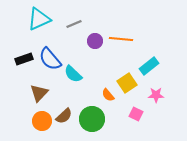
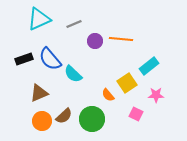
brown triangle: rotated 24 degrees clockwise
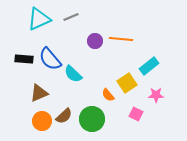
gray line: moved 3 px left, 7 px up
black rectangle: rotated 24 degrees clockwise
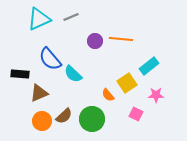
black rectangle: moved 4 px left, 15 px down
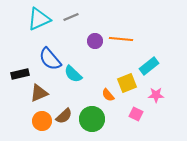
black rectangle: rotated 18 degrees counterclockwise
yellow square: rotated 12 degrees clockwise
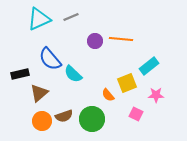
brown triangle: rotated 18 degrees counterclockwise
brown semicircle: rotated 24 degrees clockwise
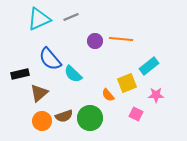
green circle: moved 2 px left, 1 px up
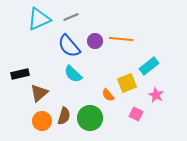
blue semicircle: moved 19 px right, 13 px up
pink star: rotated 28 degrees clockwise
brown semicircle: rotated 54 degrees counterclockwise
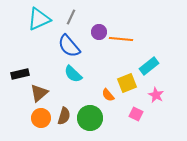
gray line: rotated 42 degrees counterclockwise
purple circle: moved 4 px right, 9 px up
orange circle: moved 1 px left, 3 px up
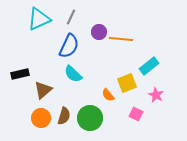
blue semicircle: rotated 115 degrees counterclockwise
brown triangle: moved 4 px right, 3 px up
